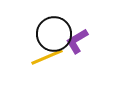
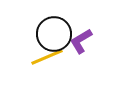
purple L-shape: moved 4 px right
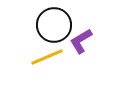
black circle: moved 9 px up
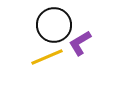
purple L-shape: moved 1 px left, 2 px down
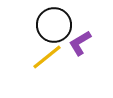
yellow line: rotated 16 degrees counterclockwise
